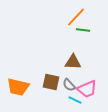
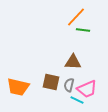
gray semicircle: rotated 56 degrees clockwise
cyan line: moved 2 px right
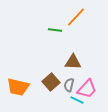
green line: moved 28 px left
brown square: rotated 36 degrees clockwise
pink trapezoid: rotated 25 degrees counterclockwise
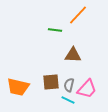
orange line: moved 2 px right, 2 px up
brown triangle: moved 7 px up
brown square: rotated 36 degrees clockwise
cyan line: moved 9 px left
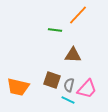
brown square: moved 1 px right, 2 px up; rotated 24 degrees clockwise
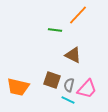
brown triangle: rotated 24 degrees clockwise
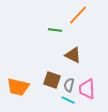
pink trapezoid: rotated 135 degrees clockwise
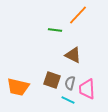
gray semicircle: moved 1 px right, 2 px up
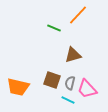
green line: moved 1 px left, 2 px up; rotated 16 degrees clockwise
brown triangle: rotated 42 degrees counterclockwise
pink trapezoid: rotated 40 degrees counterclockwise
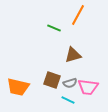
orange line: rotated 15 degrees counterclockwise
gray semicircle: rotated 120 degrees counterclockwise
pink trapezoid: moved 1 px right, 2 px up; rotated 40 degrees counterclockwise
